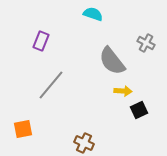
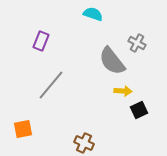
gray cross: moved 9 px left
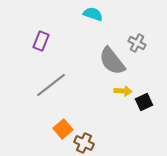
gray line: rotated 12 degrees clockwise
black square: moved 5 px right, 8 px up
orange square: moved 40 px right; rotated 30 degrees counterclockwise
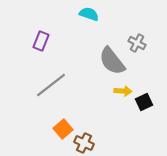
cyan semicircle: moved 4 px left
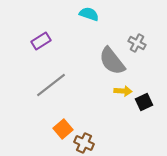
purple rectangle: rotated 36 degrees clockwise
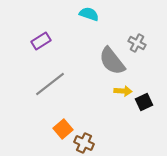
gray line: moved 1 px left, 1 px up
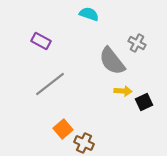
purple rectangle: rotated 60 degrees clockwise
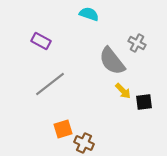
yellow arrow: rotated 42 degrees clockwise
black square: rotated 18 degrees clockwise
orange square: rotated 24 degrees clockwise
